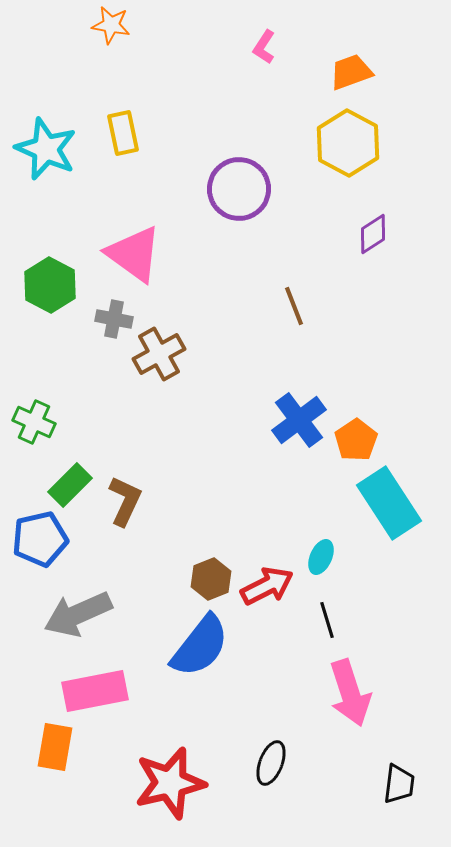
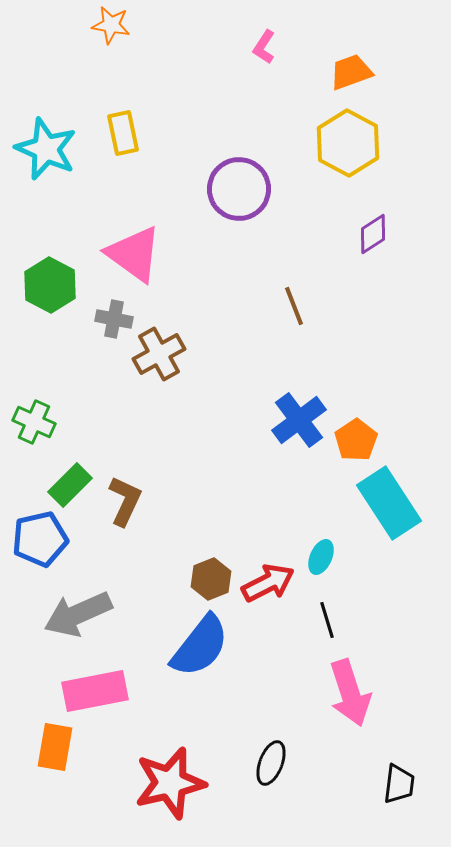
red arrow: moved 1 px right, 3 px up
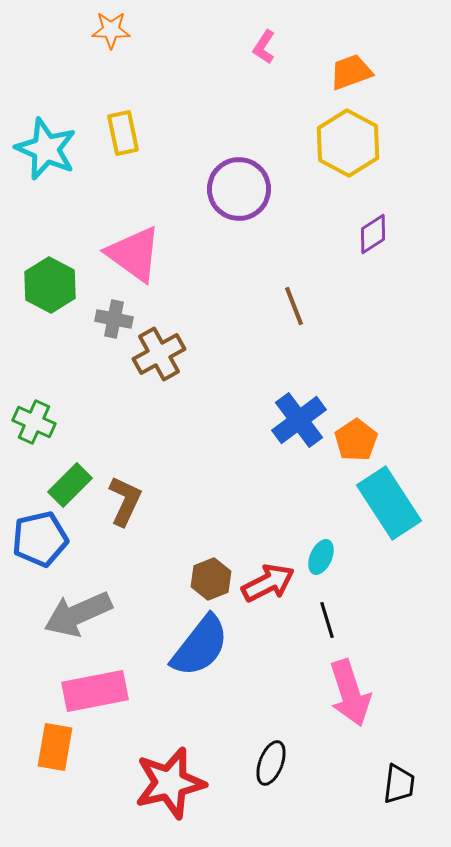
orange star: moved 5 px down; rotated 9 degrees counterclockwise
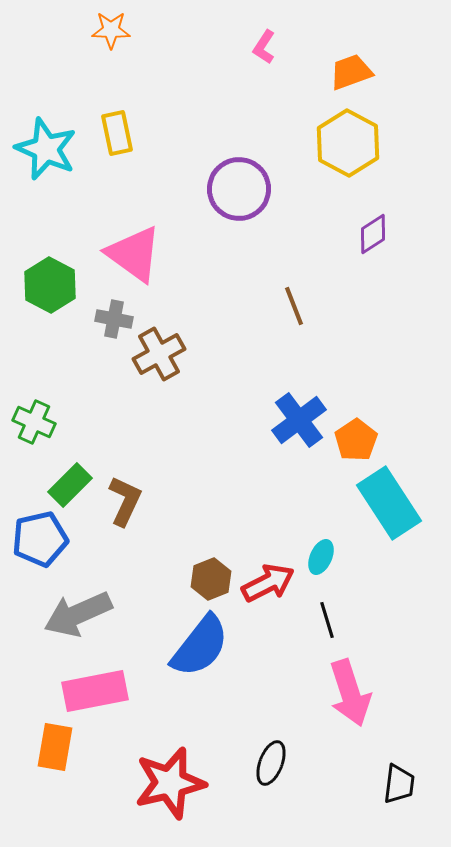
yellow rectangle: moved 6 px left
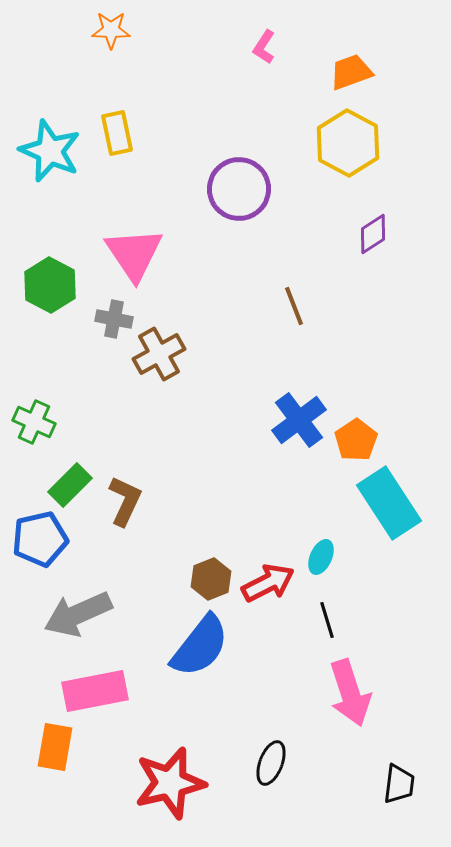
cyan star: moved 4 px right, 2 px down
pink triangle: rotated 20 degrees clockwise
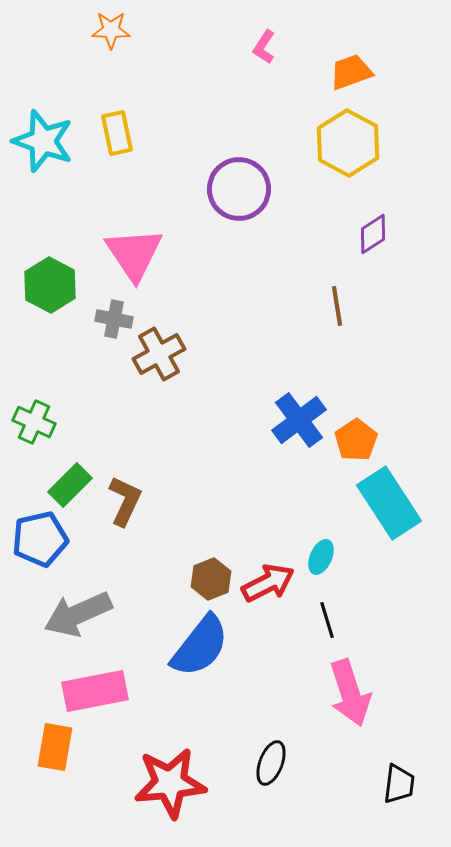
cyan star: moved 7 px left, 10 px up; rotated 4 degrees counterclockwise
brown line: moved 43 px right; rotated 12 degrees clockwise
red star: rotated 8 degrees clockwise
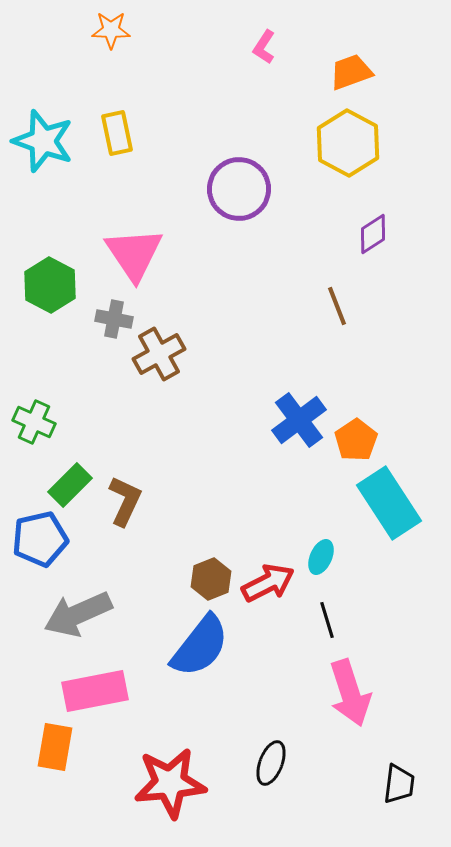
brown line: rotated 12 degrees counterclockwise
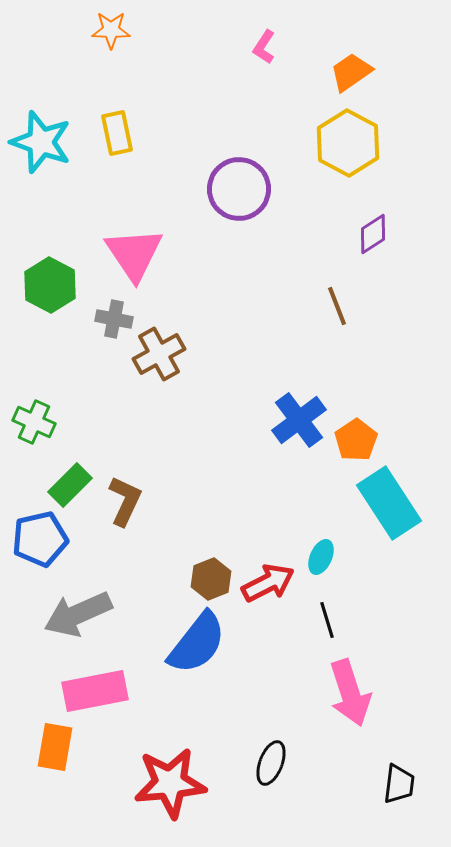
orange trapezoid: rotated 15 degrees counterclockwise
cyan star: moved 2 px left, 1 px down
blue semicircle: moved 3 px left, 3 px up
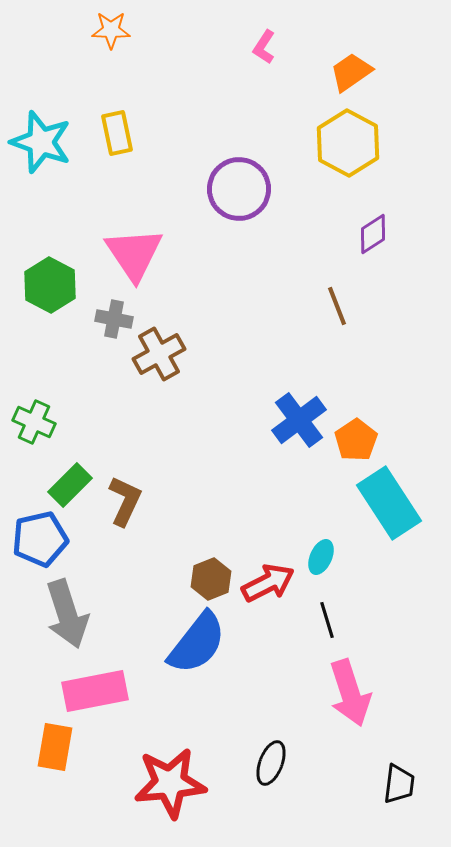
gray arrow: moved 11 px left; rotated 84 degrees counterclockwise
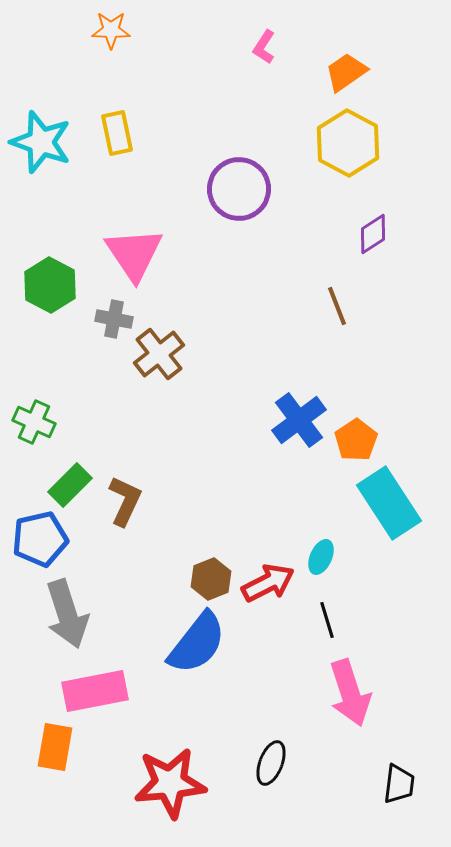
orange trapezoid: moved 5 px left
brown cross: rotated 9 degrees counterclockwise
